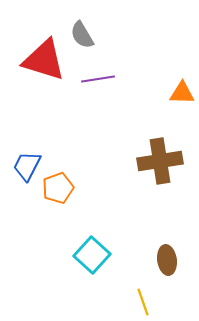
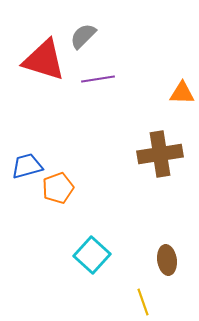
gray semicircle: moved 1 px right, 1 px down; rotated 76 degrees clockwise
brown cross: moved 7 px up
blue trapezoid: rotated 48 degrees clockwise
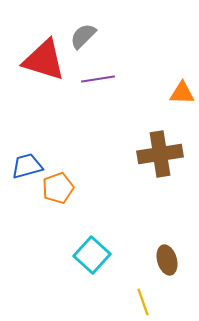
brown ellipse: rotated 8 degrees counterclockwise
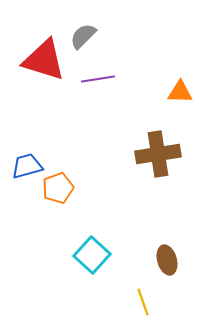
orange triangle: moved 2 px left, 1 px up
brown cross: moved 2 px left
